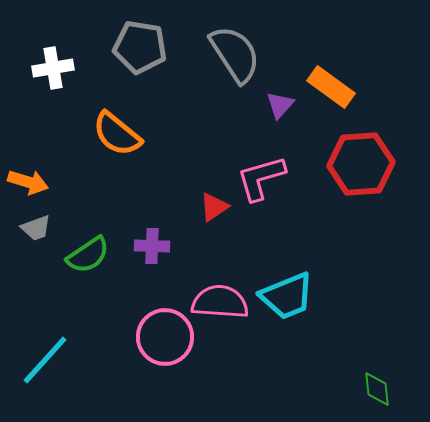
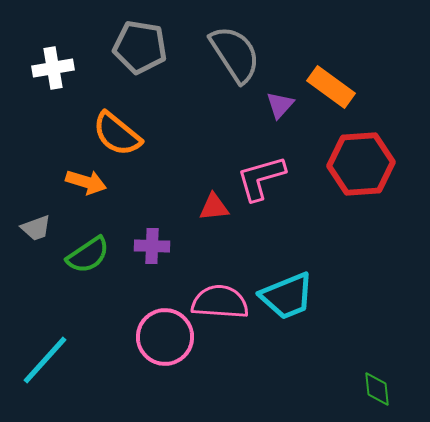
orange arrow: moved 58 px right
red triangle: rotated 28 degrees clockwise
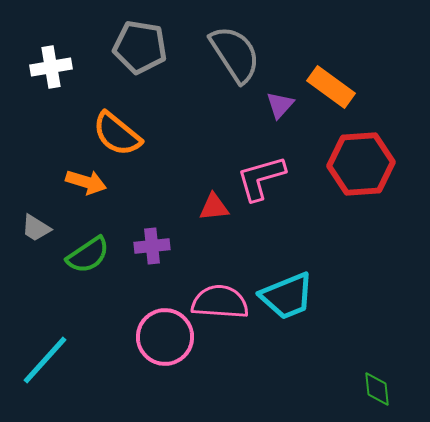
white cross: moved 2 px left, 1 px up
gray trapezoid: rotated 52 degrees clockwise
purple cross: rotated 8 degrees counterclockwise
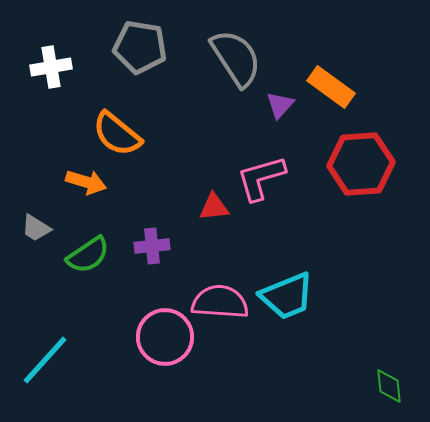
gray semicircle: moved 1 px right, 4 px down
green diamond: moved 12 px right, 3 px up
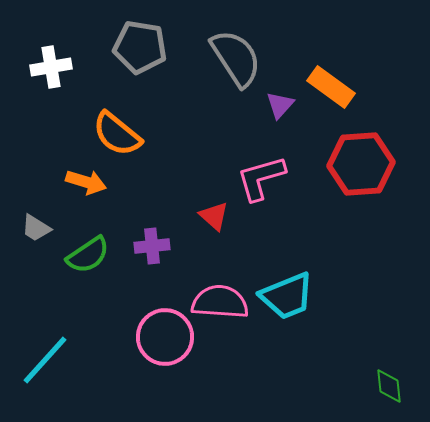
red triangle: moved 9 px down; rotated 48 degrees clockwise
